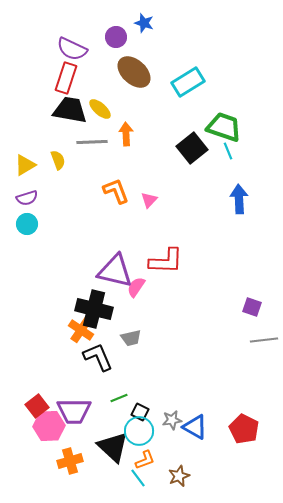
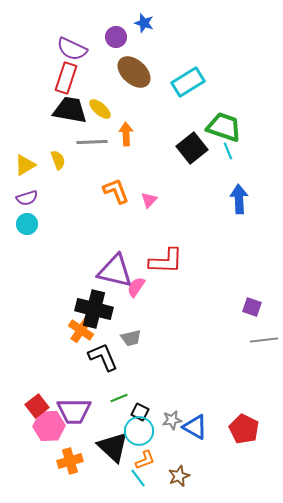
black L-shape at (98, 357): moved 5 px right
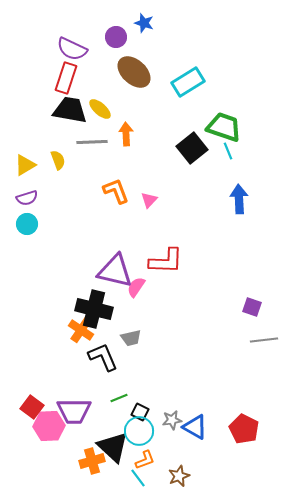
red square at (37, 406): moved 5 px left, 1 px down; rotated 15 degrees counterclockwise
orange cross at (70, 461): moved 22 px right
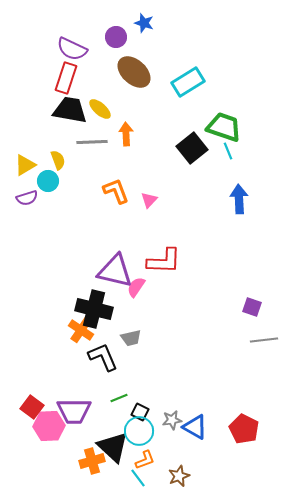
cyan circle at (27, 224): moved 21 px right, 43 px up
red L-shape at (166, 261): moved 2 px left
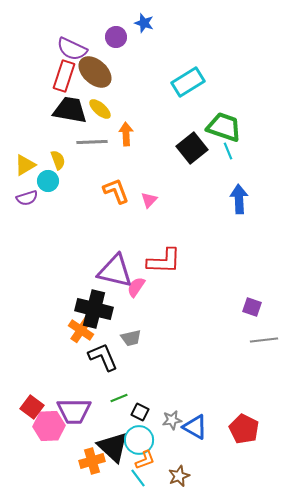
brown ellipse at (134, 72): moved 39 px left
red rectangle at (66, 78): moved 2 px left, 2 px up
cyan circle at (139, 431): moved 9 px down
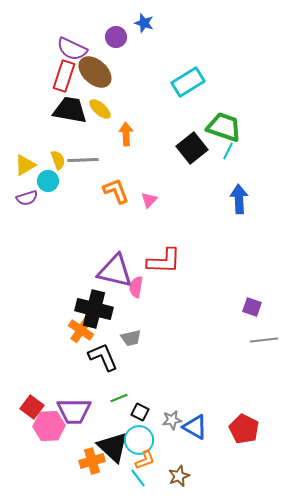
gray line at (92, 142): moved 9 px left, 18 px down
cyan line at (228, 151): rotated 48 degrees clockwise
pink semicircle at (136, 287): rotated 25 degrees counterclockwise
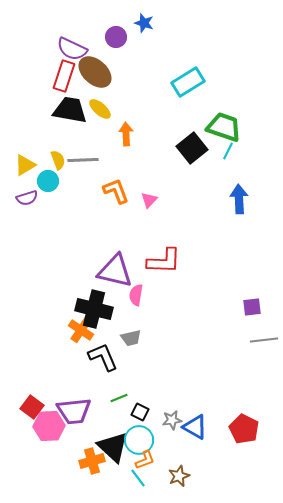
pink semicircle at (136, 287): moved 8 px down
purple square at (252, 307): rotated 24 degrees counterclockwise
purple trapezoid at (74, 411): rotated 6 degrees counterclockwise
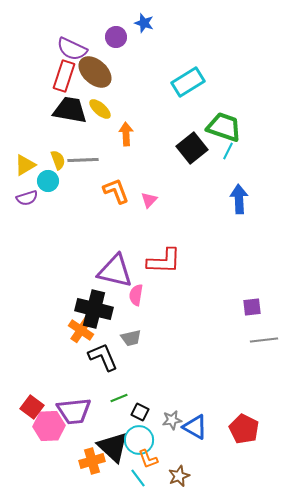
orange L-shape at (145, 460): moved 3 px right, 1 px up; rotated 90 degrees clockwise
